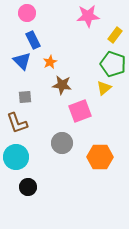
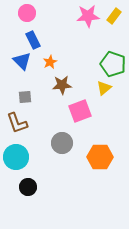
yellow rectangle: moved 1 px left, 19 px up
brown star: rotated 12 degrees counterclockwise
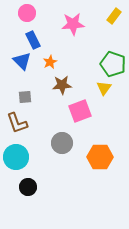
pink star: moved 15 px left, 8 px down
yellow triangle: rotated 14 degrees counterclockwise
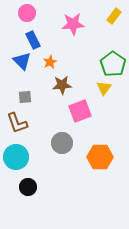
green pentagon: rotated 15 degrees clockwise
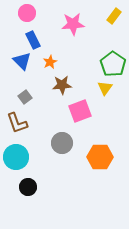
yellow triangle: moved 1 px right
gray square: rotated 32 degrees counterclockwise
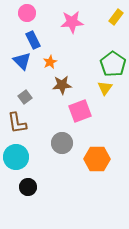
yellow rectangle: moved 2 px right, 1 px down
pink star: moved 1 px left, 2 px up
brown L-shape: rotated 10 degrees clockwise
orange hexagon: moved 3 px left, 2 px down
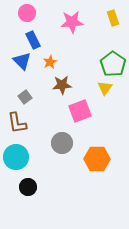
yellow rectangle: moved 3 px left, 1 px down; rotated 56 degrees counterclockwise
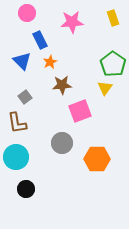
blue rectangle: moved 7 px right
black circle: moved 2 px left, 2 px down
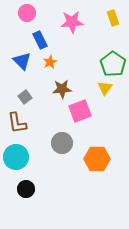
brown star: moved 4 px down
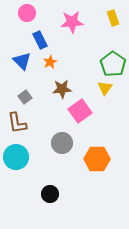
pink square: rotated 15 degrees counterclockwise
black circle: moved 24 px right, 5 px down
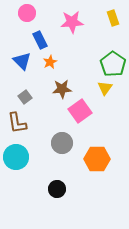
black circle: moved 7 px right, 5 px up
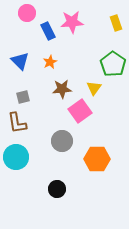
yellow rectangle: moved 3 px right, 5 px down
blue rectangle: moved 8 px right, 9 px up
blue triangle: moved 2 px left
yellow triangle: moved 11 px left
gray square: moved 2 px left; rotated 24 degrees clockwise
gray circle: moved 2 px up
